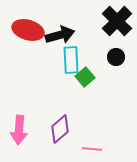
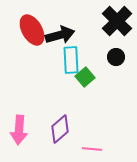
red ellipse: moved 4 px right; rotated 44 degrees clockwise
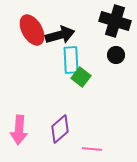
black cross: moved 2 px left; rotated 28 degrees counterclockwise
black circle: moved 2 px up
green square: moved 4 px left; rotated 12 degrees counterclockwise
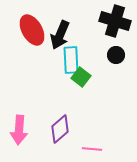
black arrow: rotated 128 degrees clockwise
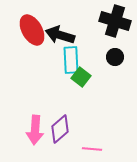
black arrow: rotated 84 degrees clockwise
black circle: moved 1 px left, 2 px down
pink arrow: moved 16 px right
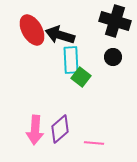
black circle: moved 2 px left
pink line: moved 2 px right, 6 px up
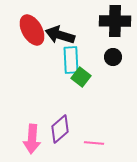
black cross: rotated 16 degrees counterclockwise
pink arrow: moved 3 px left, 9 px down
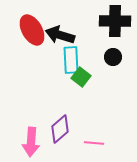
pink arrow: moved 1 px left, 3 px down
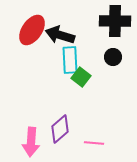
red ellipse: rotated 64 degrees clockwise
cyan rectangle: moved 1 px left
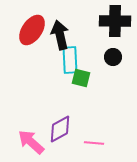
black arrow: rotated 60 degrees clockwise
green square: moved 1 px down; rotated 24 degrees counterclockwise
purple diamond: rotated 12 degrees clockwise
pink arrow: rotated 128 degrees clockwise
